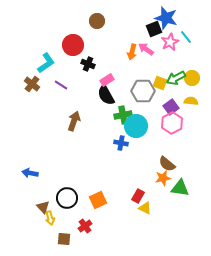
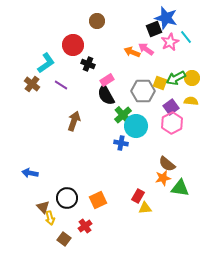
orange arrow: rotated 98 degrees clockwise
green cross: rotated 30 degrees counterclockwise
yellow triangle: rotated 32 degrees counterclockwise
brown square: rotated 32 degrees clockwise
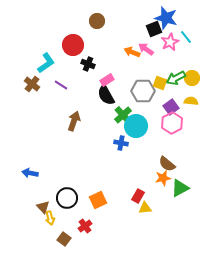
green triangle: rotated 36 degrees counterclockwise
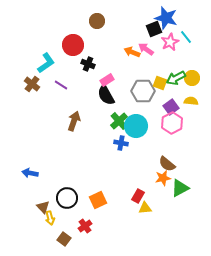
green cross: moved 4 px left, 6 px down
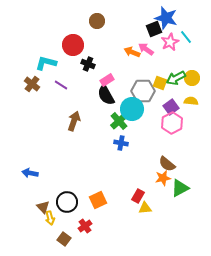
cyan L-shape: rotated 130 degrees counterclockwise
cyan circle: moved 4 px left, 17 px up
black circle: moved 4 px down
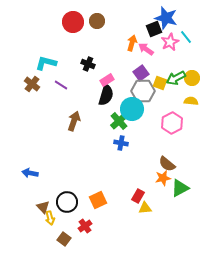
red circle: moved 23 px up
orange arrow: moved 9 px up; rotated 84 degrees clockwise
black semicircle: rotated 135 degrees counterclockwise
purple square: moved 30 px left, 34 px up
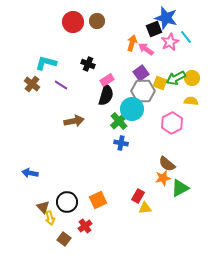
brown arrow: rotated 60 degrees clockwise
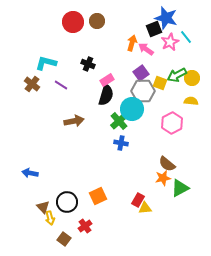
green arrow: moved 1 px right, 3 px up
red rectangle: moved 4 px down
orange square: moved 4 px up
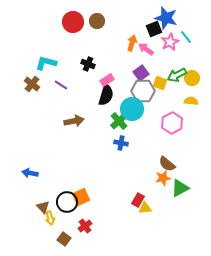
orange square: moved 17 px left, 1 px down
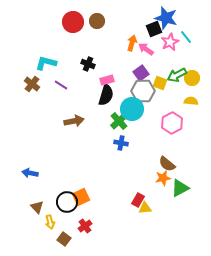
pink rectangle: rotated 16 degrees clockwise
brown triangle: moved 6 px left
yellow arrow: moved 4 px down
